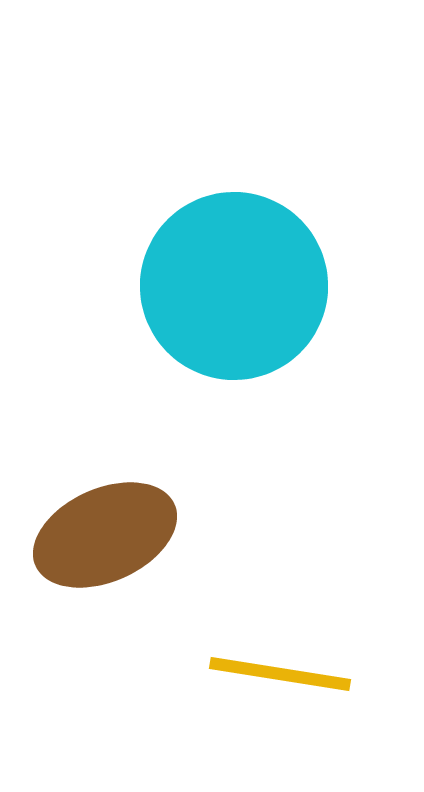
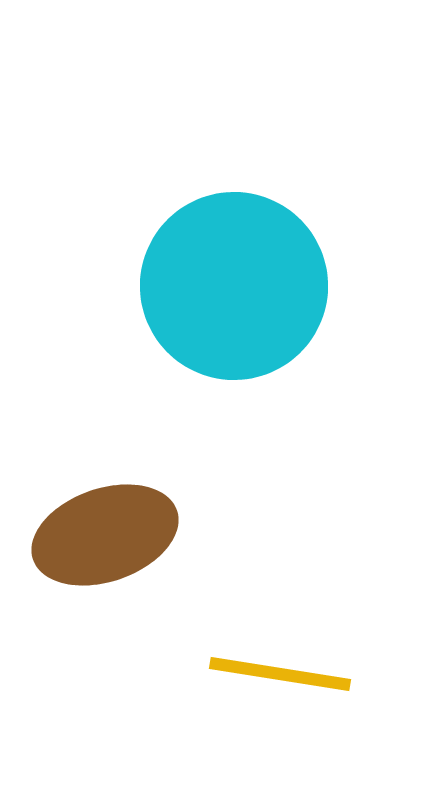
brown ellipse: rotated 5 degrees clockwise
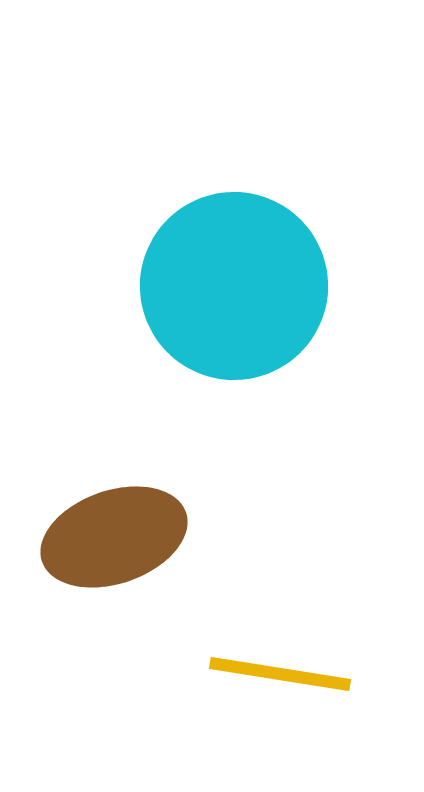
brown ellipse: moved 9 px right, 2 px down
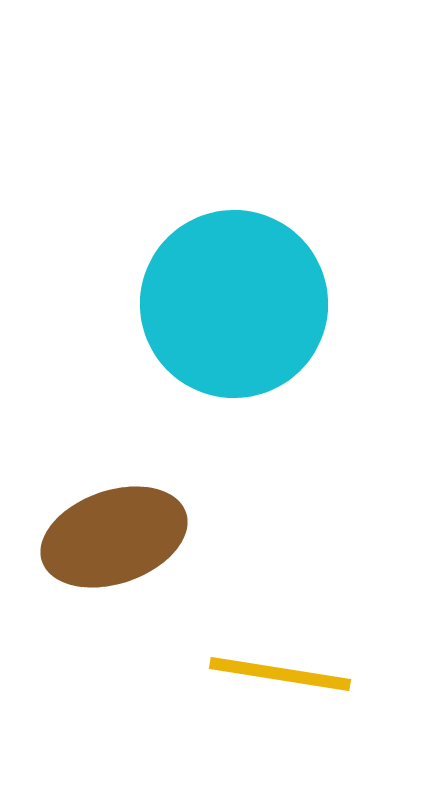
cyan circle: moved 18 px down
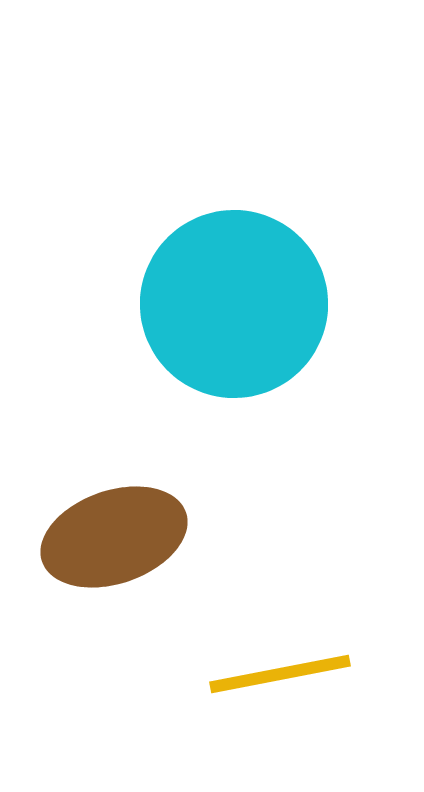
yellow line: rotated 20 degrees counterclockwise
